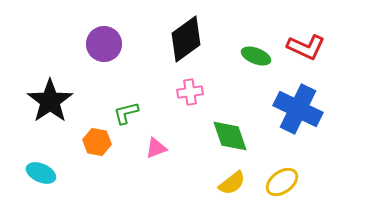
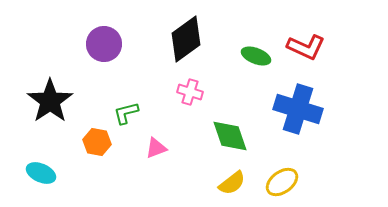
pink cross: rotated 25 degrees clockwise
blue cross: rotated 9 degrees counterclockwise
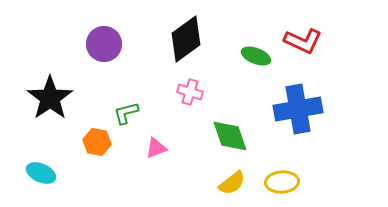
red L-shape: moved 3 px left, 6 px up
black star: moved 3 px up
blue cross: rotated 27 degrees counterclockwise
yellow ellipse: rotated 32 degrees clockwise
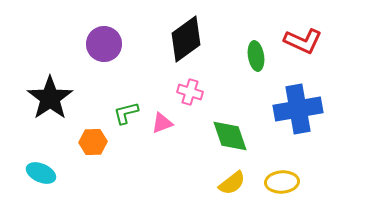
green ellipse: rotated 60 degrees clockwise
orange hexagon: moved 4 px left; rotated 12 degrees counterclockwise
pink triangle: moved 6 px right, 25 px up
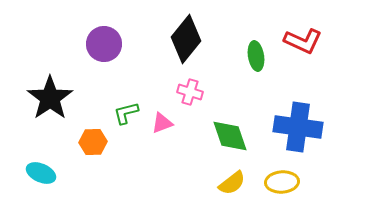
black diamond: rotated 15 degrees counterclockwise
blue cross: moved 18 px down; rotated 18 degrees clockwise
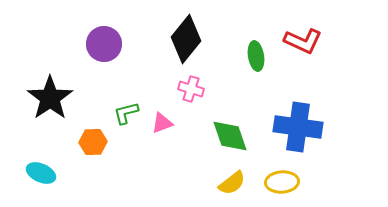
pink cross: moved 1 px right, 3 px up
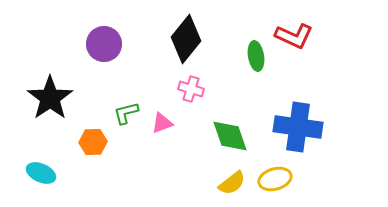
red L-shape: moved 9 px left, 5 px up
yellow ellipse: moved 7 px left, 3 px up; rotated 12 degrees counterclockwise
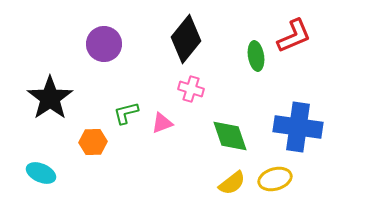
red L-shape: rotated 48 degrees counterclockwise
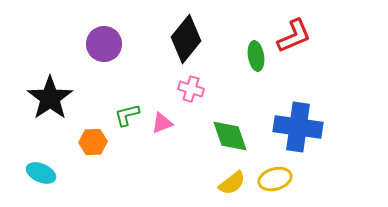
green L-shape: moved 1 px right, 2 px down
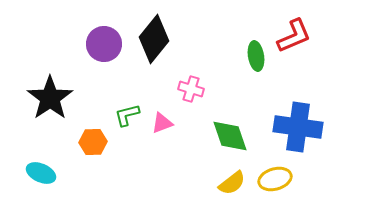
black diamond: moved 32 px left
